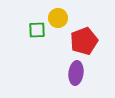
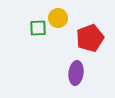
green square: moved 1 px right, 2 px up
red pentagon: moved 6 px right, 3 px up
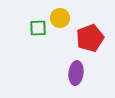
yellow circle: moved 2 px right
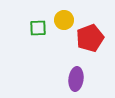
yellow circle: moved 4 px right, 2 px down
purple ellipse: moved 6 px down
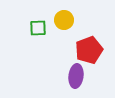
red pentagon: moved 1 px left, 12 px down
purple ellipse: moved 3 px up
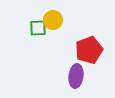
yellow circle: moved 11 px left
